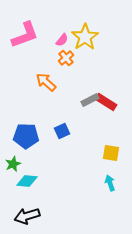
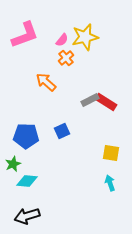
yellow star: rotated 20 degrees clockwise
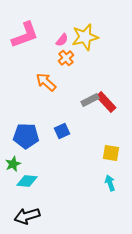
red rectangle: rotated 15 degrees clockwise
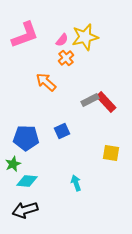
blue pentagon: moved 2 px down
cyan arrow: moved 34 px left
black arrow: moved 2 px left, 6 px up
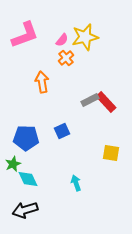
orange arrow: moved 4 px left; rotated 40 degrees clockwise
cyan diamond: moved 1 px right, 2 px up; rotated 60 degrees clockwise
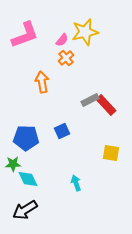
yellow star: moved 5 px up
red rectangle: moved 3 px down
green star: rotated 21 degrees clockwise
black arrow: rotated 15 degrees counterclockwise
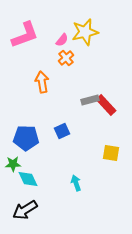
gray rectangle: rotated 12 degrees clockwise
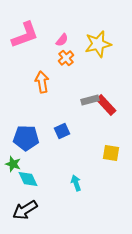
yellow star: moved 13 px right, 12 px down
green star: rotated 21 degrees clockwise
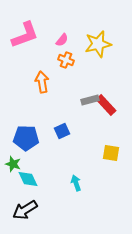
orange cross: moved 2 px down; rotated 28 degrees counterclockwise
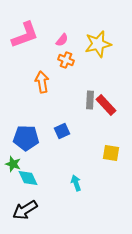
gray rectangle: rotated 72 degrees counterclockwise
cyan diamond: moved 1 px up
